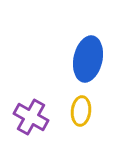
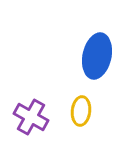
blue ellipse: moved 9 px right, 3 px up
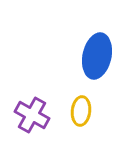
purple cross: moved 1 px right, 2 px up
